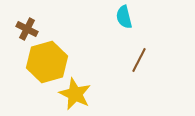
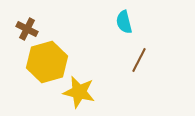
cyan semicircle: moved 5 px down
yellow star: moved 4 px right, 2 px up; rotated 12 degrees counterclockwise
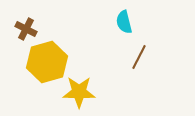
brown cross: moved 1 px left
brown line: moved 3 px up
yellow star: rotated 12 degrees counterclockwise
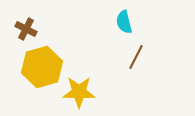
brown line: moved 3 px left
yellow hexagon: moved 5 px left, 5 px down
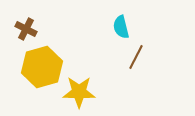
cyan semicircle: moved 3 px left, 5 px down
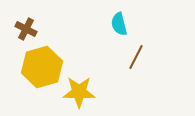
cyan semicircle: moved 2 px left, 3 px up
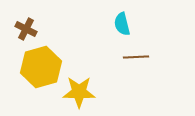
cyan semicircle: moved 3 px right
brown line: rotated 60 degrees clockwise
yellow hexagon: moved 1 px left
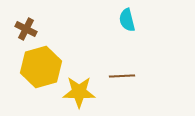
cyan semicircle: moved 5 px right, 4 px up
brown line: moved 14 px left, 19 px down
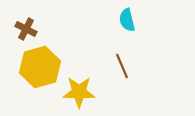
yellow hexagon: moved 1 px left
brown line: moved 10 px up; rotated 70 degrees clockwise
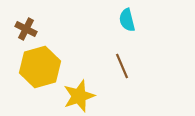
yellow star: moved 4 px down; rotated 20 degrees counterclockwise
